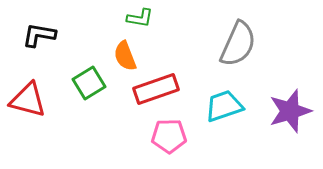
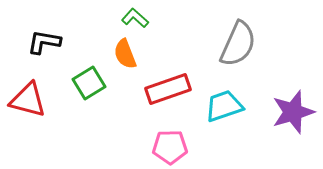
green L-shape: moved 5 px left; rotated 148 degrees counterclockwise
black L-shape: moved 5 px right, 7 px down
orange semicircle: moved 2 px up
red rectangle: moved 12 px right
purple star: moved 3 px right, 1 px down
pink pentagon: moved 1 px right, 11 px down
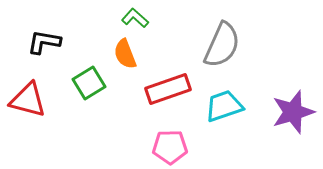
gray semicircle: moved 16 px left, 1 px down
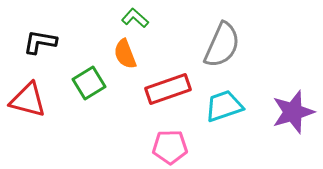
black L-shape: moved 4 px left
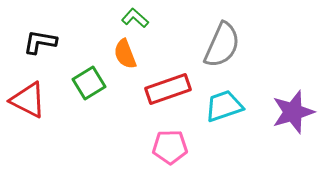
red triangle: rotated 12 degrees clockwise
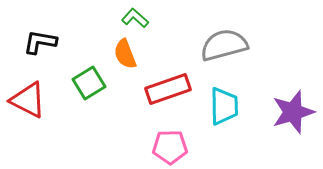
gray semicircle: moved 2 px right; rotated 129 degrees counterclockwise
cyan trapezoid: rotated 108 degrees clockwise
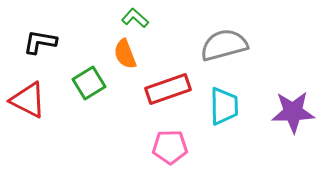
purple star: rotated 15 degrees clockwise
